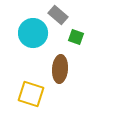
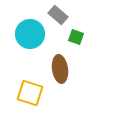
cyan circle: moved 3 px left, 1 px down
brown ellipse: rotated 12 degrees counterclockwise
yellow square: moved 1 px left, 1 px up
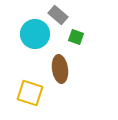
cyan circle: moved 5 px right
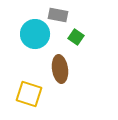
gray rectangle: rotated 30 degrees counterclockwise
green square: rotated 14 degrees clockwise
yellow square: moved 1 px left, 1 px down
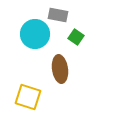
yellow square: moved 1 px left, 3 px down
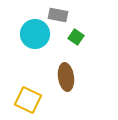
brown ellipse: moved 6 px right, 8 px down
yellow square: moved 3 px down; rotated 8 degrees clockwise
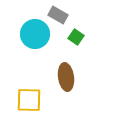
gray rectangle: rotated 18 degrees clockwise
yellow square: moved 1 px right; rotated 24 degrees counterclockwise
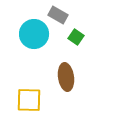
cyan circle: moved 1 px left
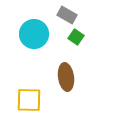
gray rectangle: moved 9 px right
